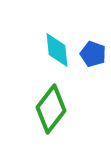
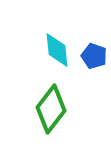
blue pentagon: moved 1 px right, 2 px down
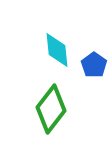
blue pentagon: moved 9 px down; rotated 15 degrees clockwise
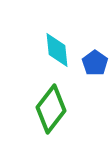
blue pentagon: moved 1 px right, 2 px up
